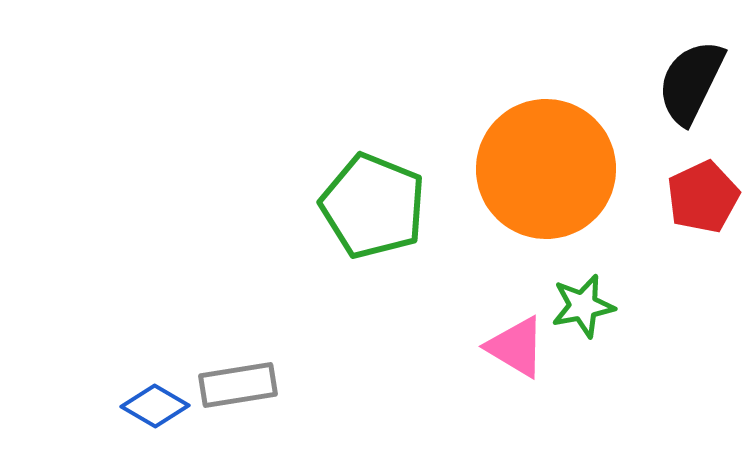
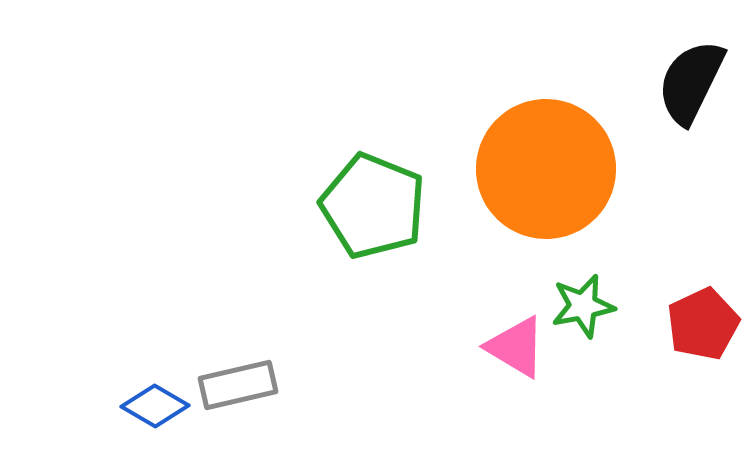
red pentagon: moved 127 px down
gray rectangle: rotated 4 degrees counterclockwise
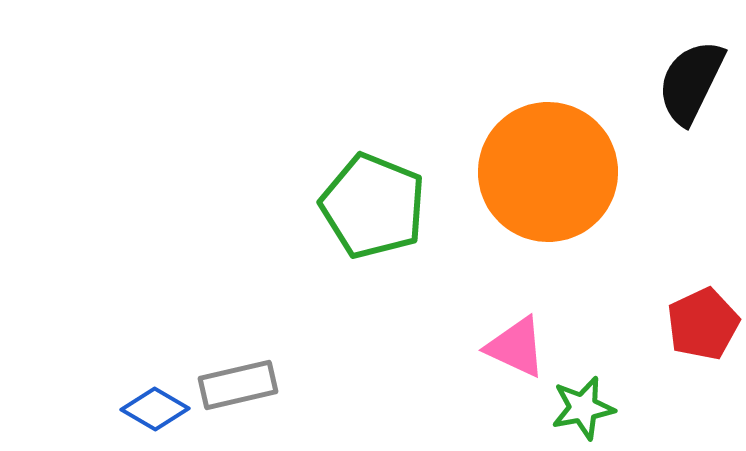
orange circle: moved 2 px right, 3 px down
green star: moved 102 px down
pink triangle: rotated 6 degrees counterclockwise
blue diamond: moved 3 px down
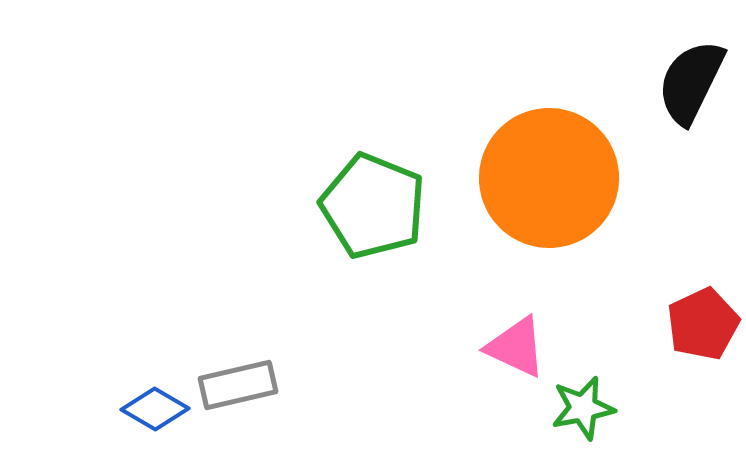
orange circle: moved 1 px right, 6 px down
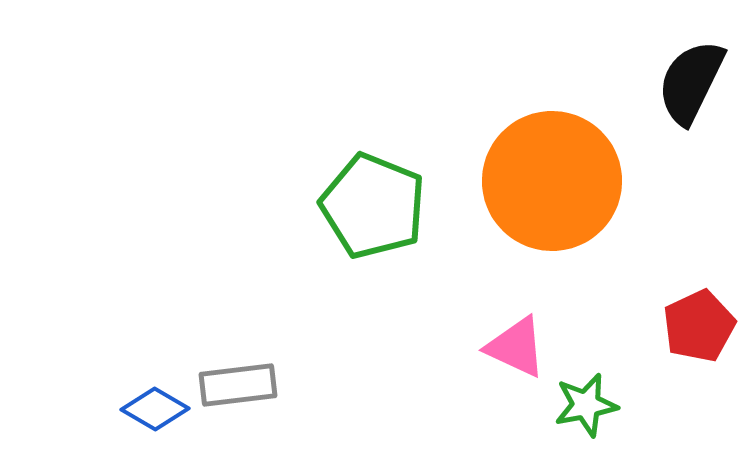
orange circle: moved 3 px right, 3 px down
red pentagon: moved 4 px left, 2 px down
gray rectangle: rotated 6 degrees clockwise
green star: moved 3 px right, 3 px up
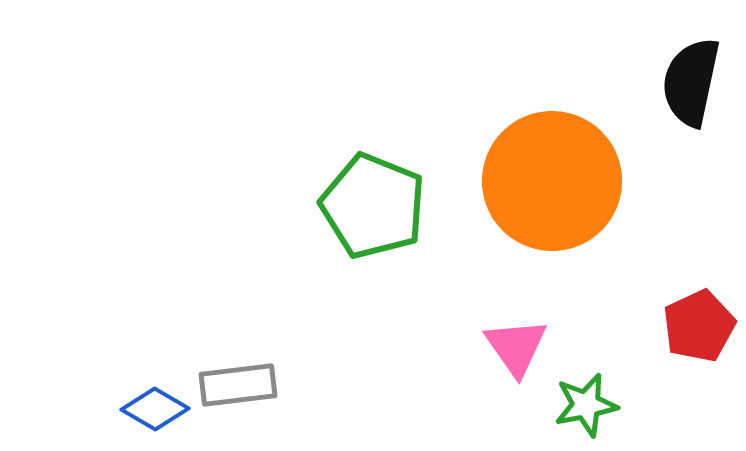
black semicircle: rotated 14 degrees counterclockwise
pink triangle: rotated 30 degrees clockwise
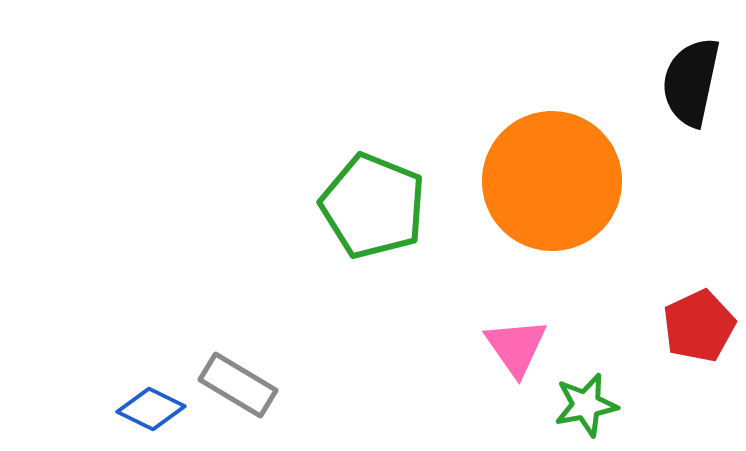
gray rectangle: rotated 38 degrees clockwise
blue diamond: moved 4 px left; rotated 4 degrees counterclockwise
